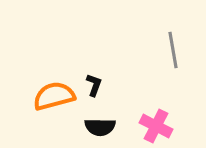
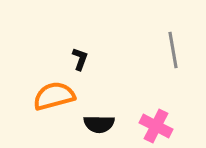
black L-shape: moved 14 px left, 26 px up
black semicircle: moved 1 px left, 3 px up
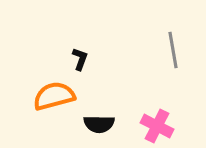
pink cross: moved 1 px right
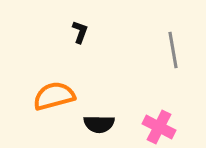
black L-shape: moved 27 px up
pink cross: moved 2 px right, 1 px down
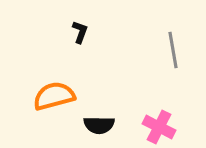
black semicircle: moved 1 px down
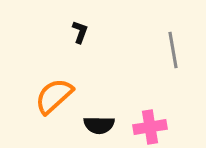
orange semicircle: rotated 27 degrees counterclockwise
pink cross: moved 9 px left; rotated 36 degrees counterclockwise
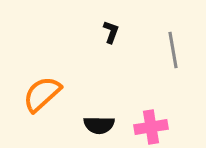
black L-shape: moved 31 px right
orange semicircle: moved 12 px left, 2 px up
pink cross: moved 1 px right
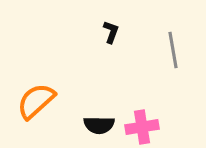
orange semicircle: moved 6 px left, 7 px down
pink cross: moved 9 px left
